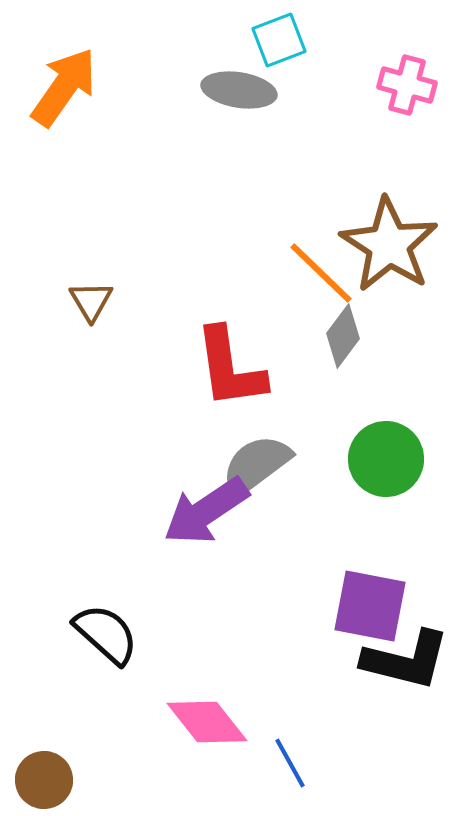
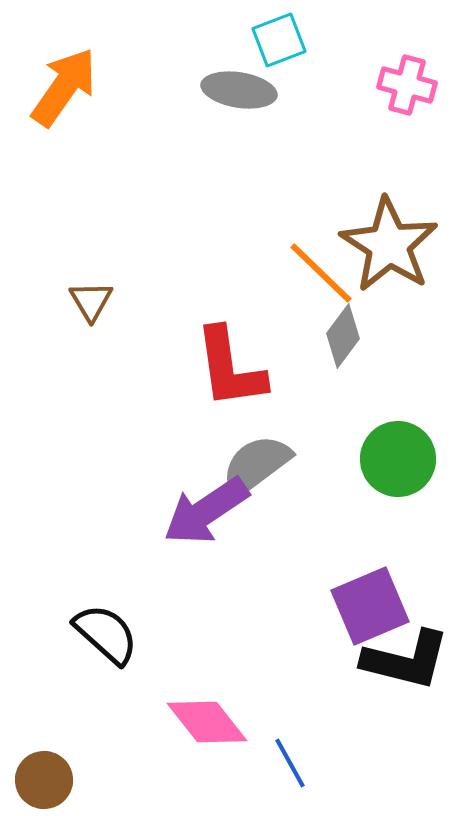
green circle: moved 12 px right
purple square: rotated 34 degrees counterclockwise
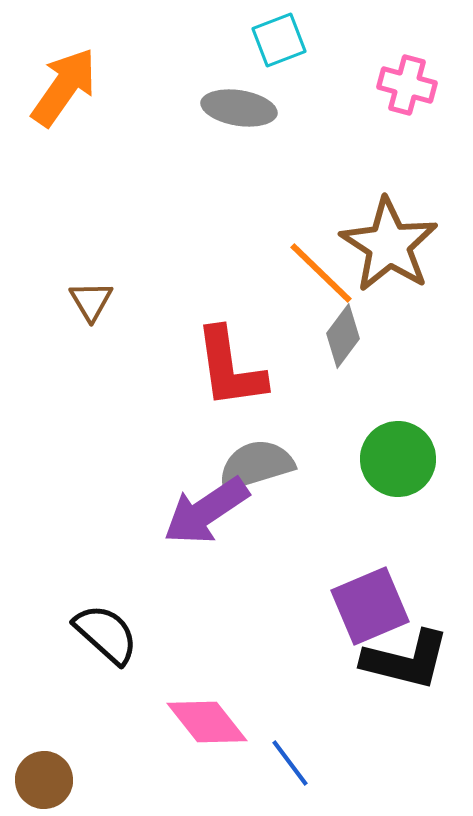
gray ellipse: moved 18 px down
gray semicircle: rotated 20 degrees clockwise
blue line: rotated 8 degrees counterclockwise
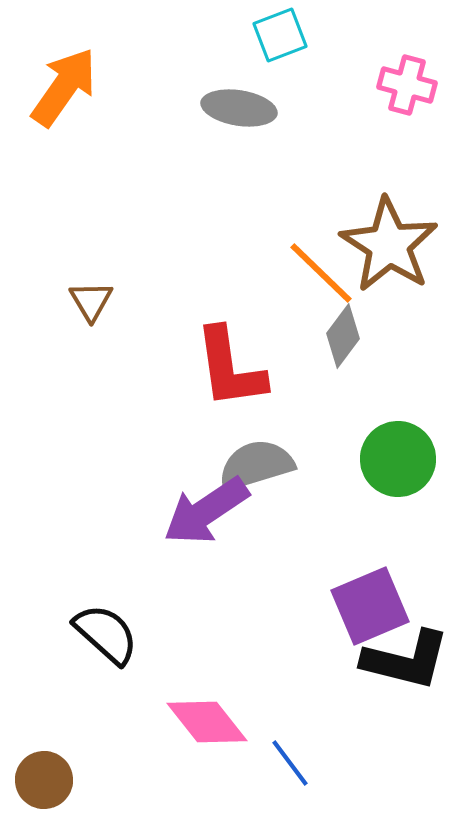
cyan square: moved 1 px right, 5 px up
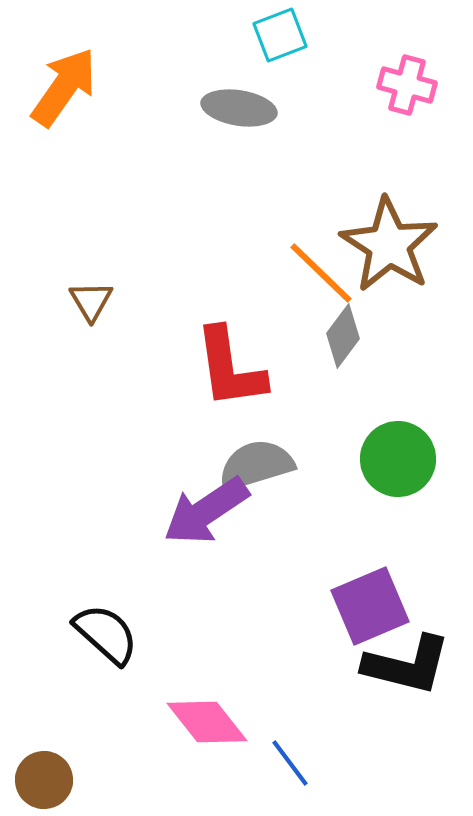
black L-shape: moved 1 px right, 5 px down
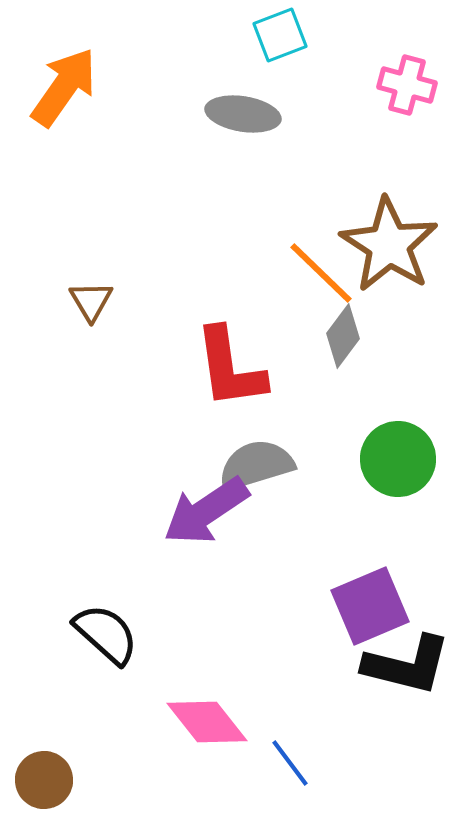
gray ellipse: moved 4 px right, 6 px down
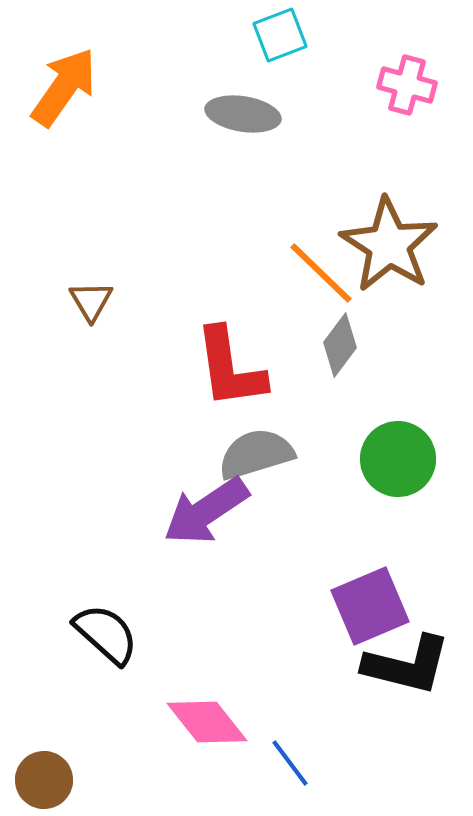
gray diamond: moved 3 px left, 9 px down
gray semicircle: moved 11 px up
